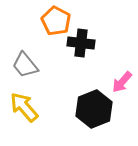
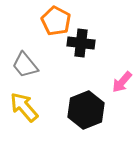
black hexagon: moved 8 px left, 1 px down
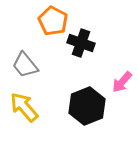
orange pentagon: moved 3 px left
black cross: rotated 12 degrees clockwise
black hexagon: moved 1 px right, 4 px up
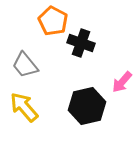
black hexagon: rotated 9 degrees clockwise
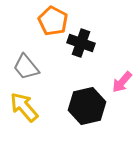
gray trapezoid: moved 1 px right, 2 px down
